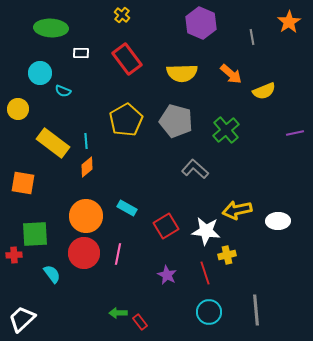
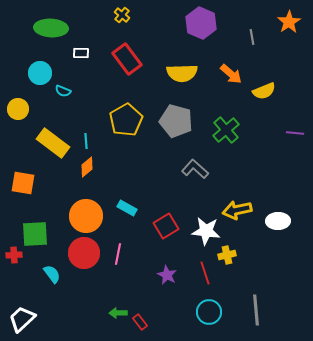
purple line at (295, 133): rotated 18 degrees clockwise
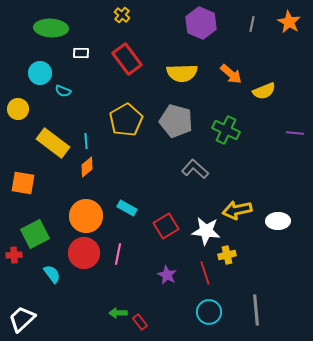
orange star at (289, 22): rotated 10 degrees counterclockwise
gray line at (252, 37): moved 13 px up; rotated 21 degrees clockwise
green cross at (226, 130): rotated 24 degrees counterclockwise
green square at (35, 234): rotated 24 degrees counterclockwise
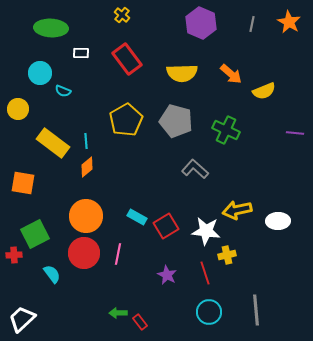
cyan rectangle at (127, 208): moved 10 px right, 9 px down
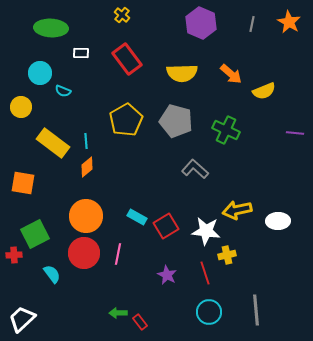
yellow circle at (18, 109): moved 3 px right, 2 px up
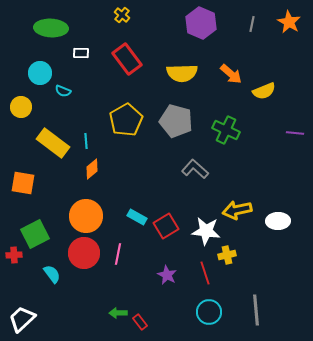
orange diamond at (87, 167): moved 5 px right, 2 px down
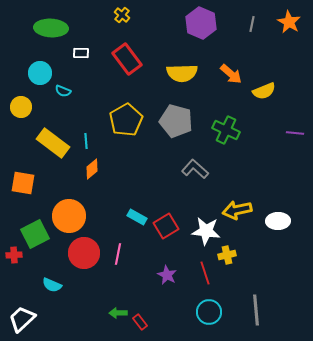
orange circle at (86, 216): moved 17 px left
cyan semicircle at (52, 274): moved 11 px down; rotated 150 degrees clockwise
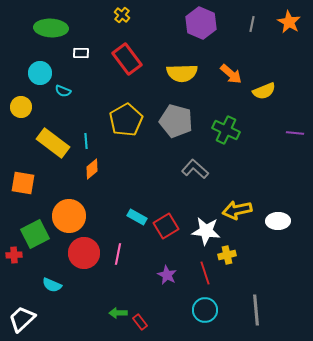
cyan circle at (209, 312): moved 4 px left, 2 px up
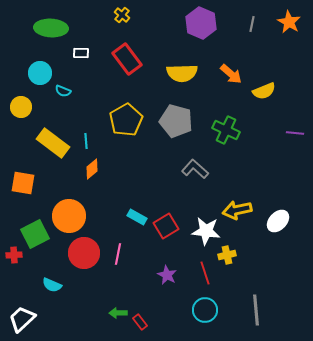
white ellipse at (278, 221): rotated 45 degrees counterclockwise
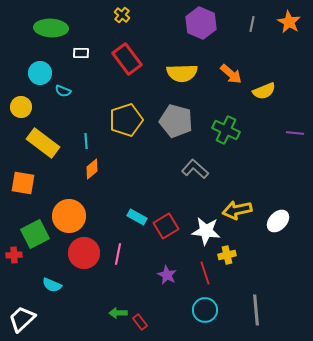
yellow pentagon at (126, 120): rotated 12 degrees clockwise
yellow rectangle at (53, 143): moved 10 px left
